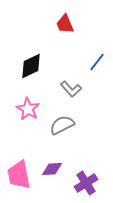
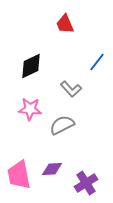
pink star: moved 2 px right; rotated 25 degrees counterclockwise
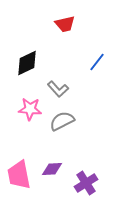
red trapezoid: rotated 80 degrees counterclockwise
black diamond: moved 4 px left, 3 px up
gray L-shape: moved 13 px left
gray semicircle: moved 4 px up
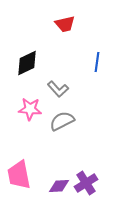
blue line: rotated 30 degrees counterclockwise
purple diamond: moved 7 px right, 17 px down
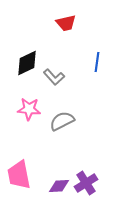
red trapezoid: moved 1 px right, 1 px up
gray L-shape: moved 4 px left, 12 px up
pink star: moved 1 px left
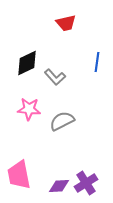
gray L-shape: moved 1 px right
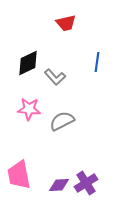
black diamond: moved 1 px right
purple diamond: moved 1 px up
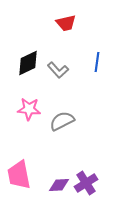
gray L-shape: moved 3 px right, 7 px up
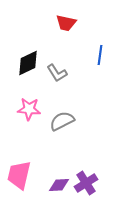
red trapezoid: rotated 25 degrees clockwise
blue line: moved 3 px right, 7 px up
gray L-shape: moved 1 px left, 3 px down; rotated 10 degrees clockwise
pink trapezoid: rotated 24 degrees clockwise
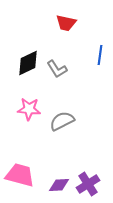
gray L-shape: moved 4 px up
pink trapezoid: moved 1 px right; rotated 92 degrees clockwise
purple cross: moved 2 px right, 1 px down
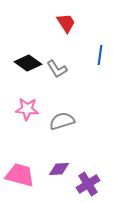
red trapezoid: rotated 135 degrees counterclockwise
black diamond: rotated 60 degrees clockwise
pink star: moved 2 px left
gray semicircle: rotated 10 degrees clockwise
purple diamond: moved 16 px up
